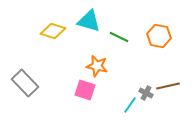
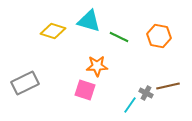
orange star: rotated 15 degrees counterclockwise
gray rectangle: rotated 72 degrees counterclockwise
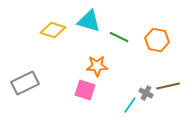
yellow diamond: moved 1 px up
orange hexagon: moved 2 px left, 4 px down
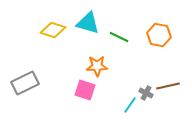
cyan triangle: moved 1 px left, 2 px down
orange hexagon: moved 2 px right, 5 px up
